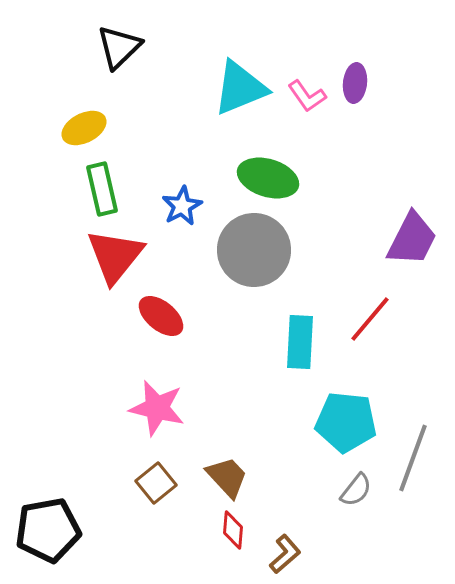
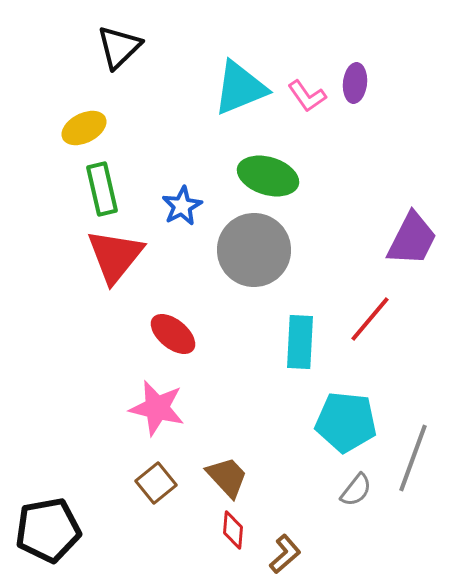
green ellipse: moved 2 px up
red ellipse: moved 12 px right, 18 px down
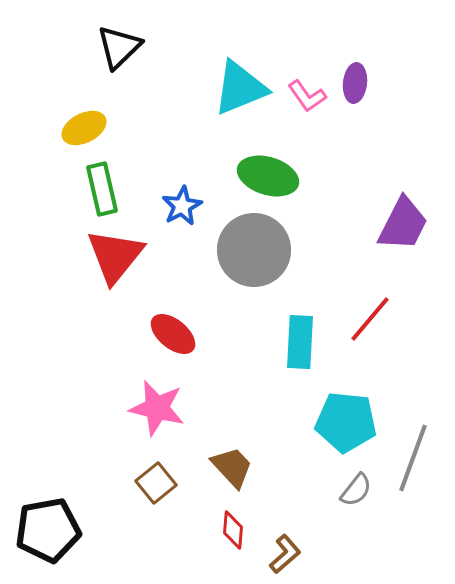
purple trapezoid: moved 9 px left, 15 px up
brown trapezoid: moved 5 px right, 10 px up
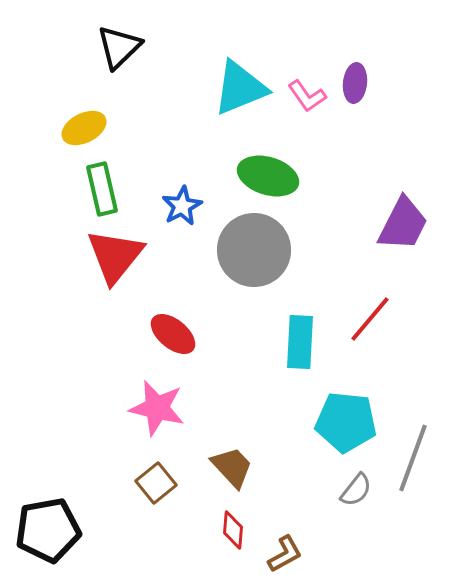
brown L-shape: rotated 12 degrees clockwise
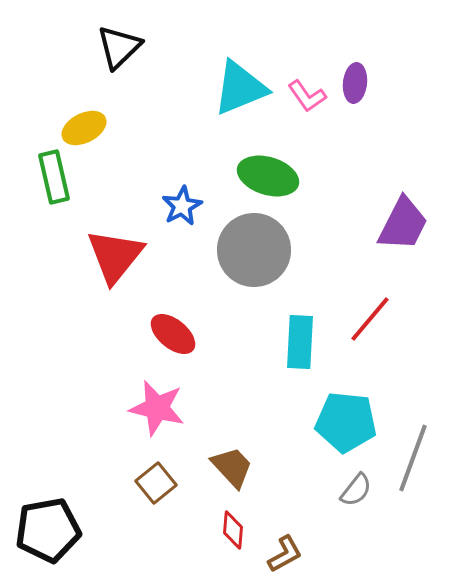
green rectangle: moved 48 px left, 12 px up
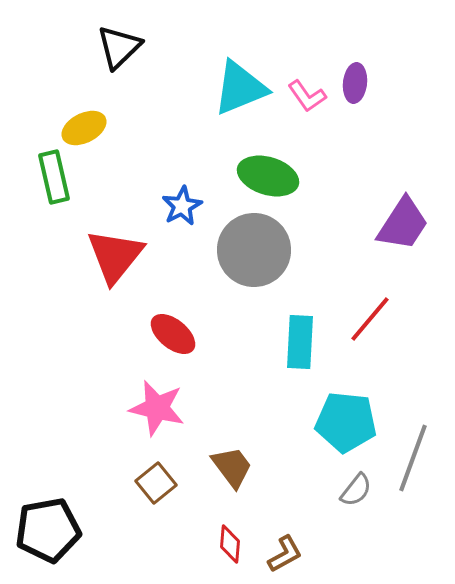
purple trapezoid: rotated 6 degrees clockwise
brown trapezoid: rotated 6 degrees clockwise
red diamond: moved 3 px left, 14 px down
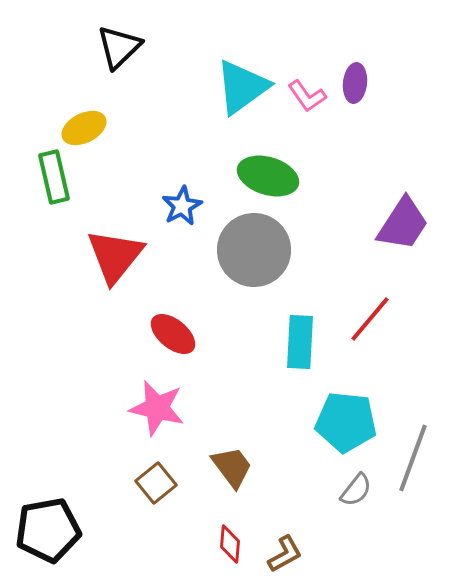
cyan triangle: moved 2 px right, 1 px up; rotated 14 degrees counterclockwise
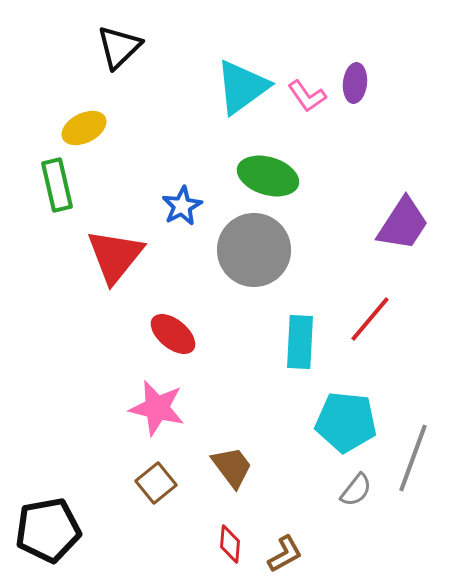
green rectangle: moved 3 px right, 8 px down
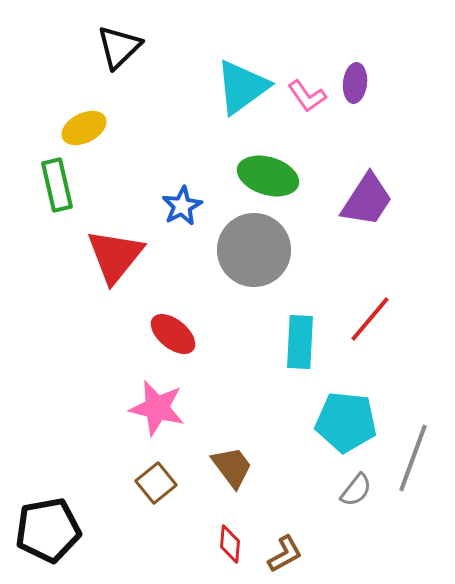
purple trapezoid: moved 36 px left, 24 px up
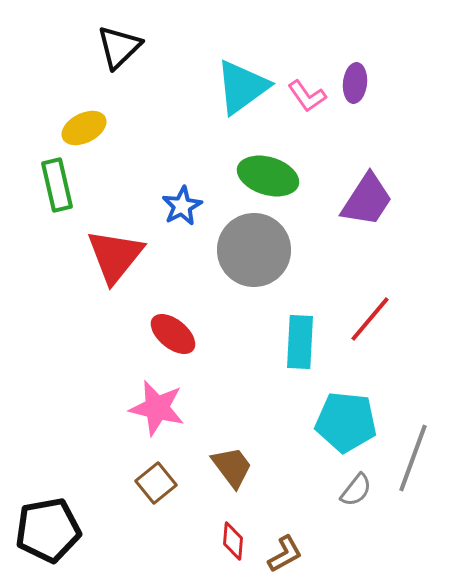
red diamond: moved 3 px right, 3 px up
